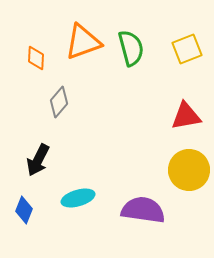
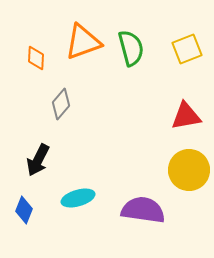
gray diamond: moved 2 px right, 2 px down
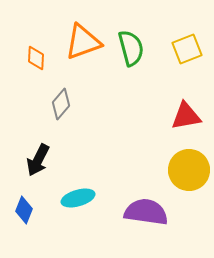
purple semicircle: moved 3 px right, 2 px down
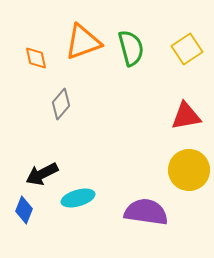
yellow square: rotated 12 degrees counterclockwise
orange diamond: rotated 15 degrees counterclockwise
black arrow: moved 4 px right, 14 px down; rotated 36 degrees clockwise
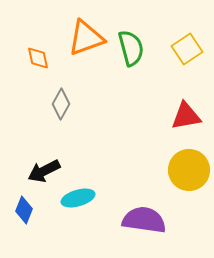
orange triangle: moved 3 px right, 4 px up
orange diamond: moved 2 px right
gray diamond: rotated 12 degrees counterclockwise
black arrow: moved 2 px right, 3 px up
purple semicircle: moved 2 px left, 8 px down
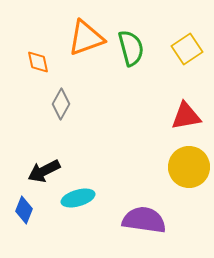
orange diamond: moved 4 px down
yellow circle: moved 3 px up
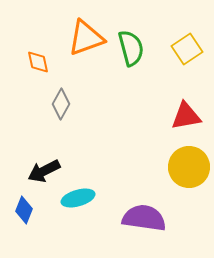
purple semicircle: moved 2 px up
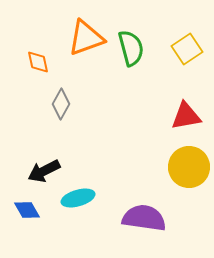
blue diamond: moved 3 px right; rotated 52 degrees counterclockwise
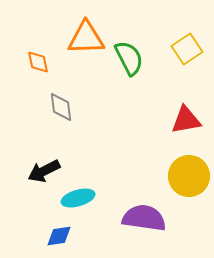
orange triangle: rotated 18 degrees clockwise
green semicircle: moved 2 px left, 10 px down; rotated 12 degrees counterclockwise
gray diamond: moved 3 px down; rotated 36 degrees counterclockwise
red triangle: moved 4 px down
yellow circle: moved 9 px down
blue diamond: moved 32 px right, 26 px down; rotated 68 degrees counterclockwise
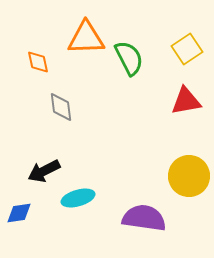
red triangle: moved 19 px up
blue diamond: moved 40 px left, 23 px up
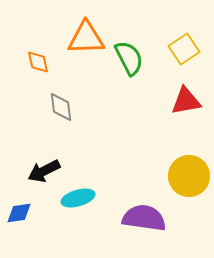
yellow square: moved 3 px left
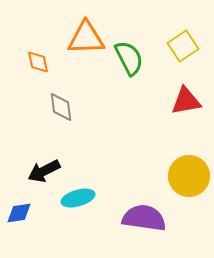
yellow square: moved 1 px left, 3 px up
